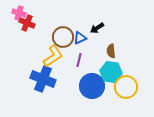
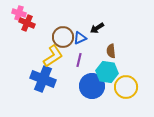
cyan hexagon: moved 4 px left
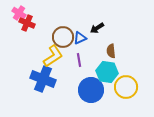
pink cross: rotated 16 degrees clockwise
purple line: rotated 24 degrees counterclockwise
blue circle: moved 1 px left, 4 px down
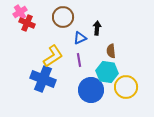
pink cross: moved 1 px right, 1 px up; rotated 24 degrees clockwise
black arrow: rotated 128 degrees clockwise
brown circle: moved 20 px up
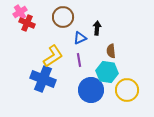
yellow circle: moved 1 px right, 3 px down
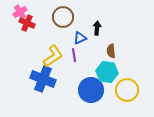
purple line: moved 5 px left, 5 px up
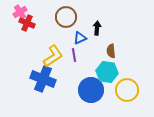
brown circle: moved 3 px right
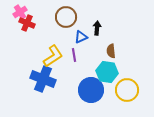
blue triangle: moved 1 px right, 1 px up
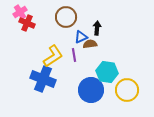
brown semicircle: moved 21 px left, 7 px up; rotated 88 degrees clockwise
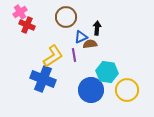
red cross: moved 2 px down
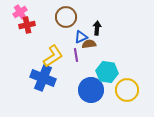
red cross: rotated 35 degrees counterclockwise
brown semicircle: moved 1 px left
purple line: moved 2 px right
blue cross: moved 1 px up
